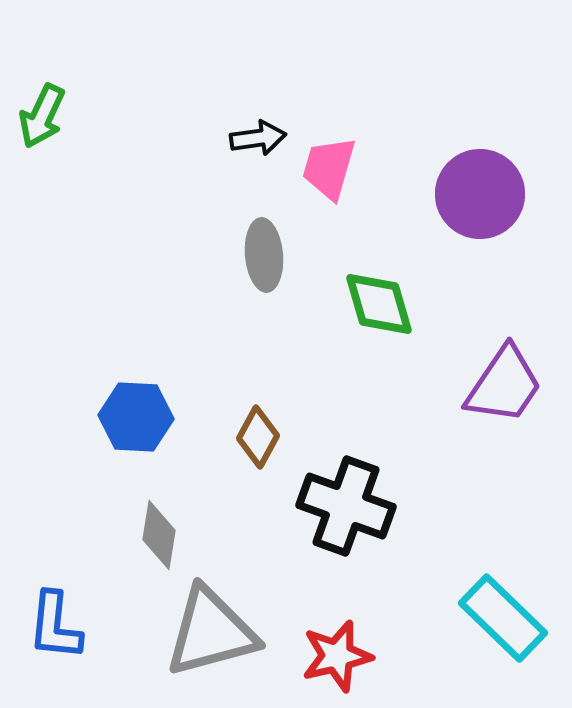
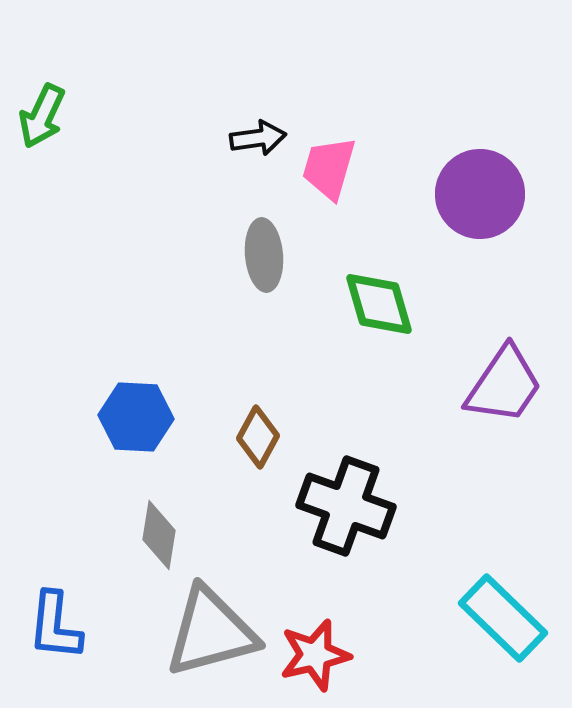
red star: moved 22 px left, 1 px up
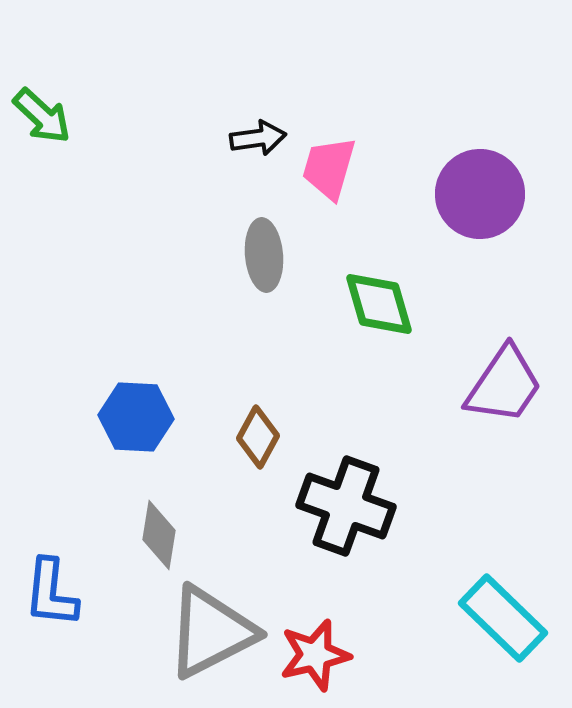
green arrow: rotated 72 degrees counterclockwise
blue L-shape: moved 4 px left, 33 px up
gray triangle: rotated 12 degrees counterclockwise
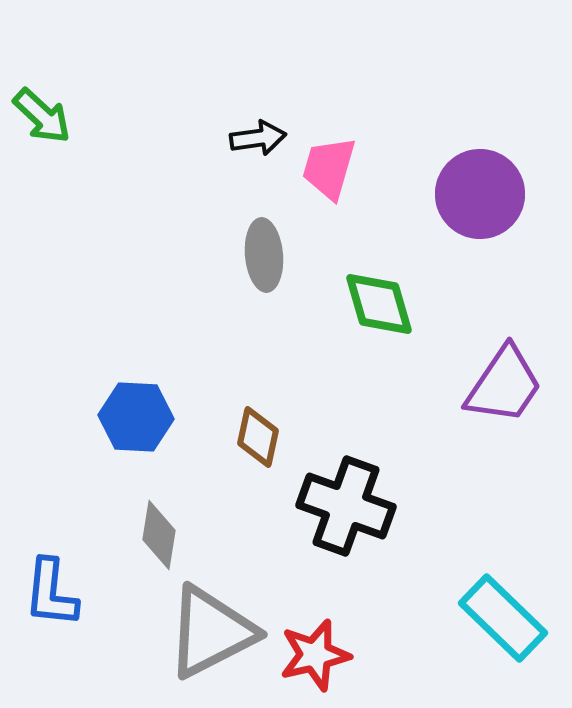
brown diamond: rotated 16 degrees counterclockwise
